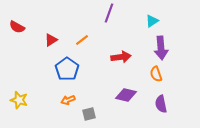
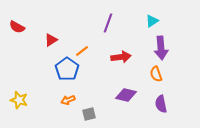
purple line: moved 1 px left, 10 px down
orange line: moved 11 px down
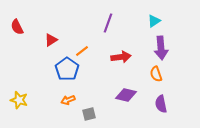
cyan triangle: moved 2 px right
red semicircle: rotated 35 degrees clockwise
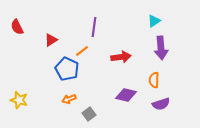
purple line: moved 14 px left, 4 px down; rotated 12 degrees counterclockwise
blue pentagon: rotated 10 degrees counterclockwise
orange semicircle: moved 2 px left, 6 px down; rotated 21 degrees clockwise
orange arrow: moved 1 px right, 1 px up
purple semicircle: rotated 96 degrees counterclockwise
gray square: rotated 24 degrees counterclockwise
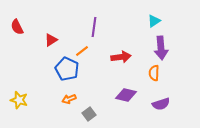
orange semicircle: moved 7 px up
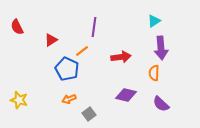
purple semicircle: rotated 60 degrees clockwise
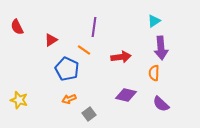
orange line: moved 2 px right, 1 px up; rotated 72 degrees clockwise
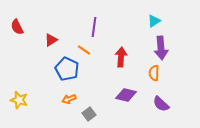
red arrow: rotated 78 degrees counterclockwise
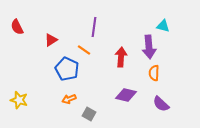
cyan triangle: moved 9 px right, 5 px down; rotated 48 degrees clockwise
purple arrow: moved 12 px left, 1 px up
gray square: rotated 24 degrees counterclockwise
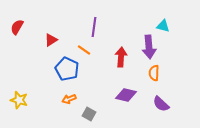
red semicircle: rotated 56 degrees clockwise
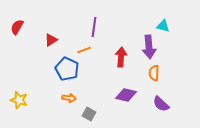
orange line: rotated 56 degrees counterclockwise
orange arrow: moved 1 px up; rotated 152 degrees counterclockwise
